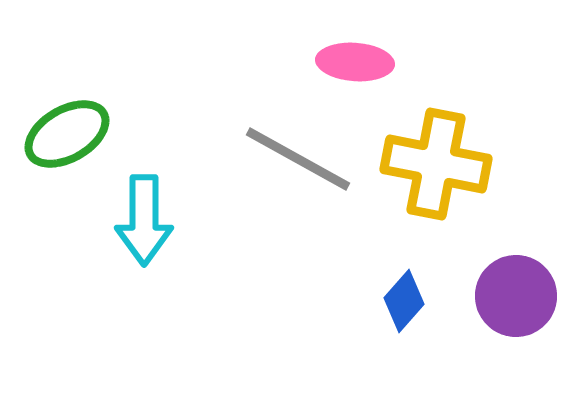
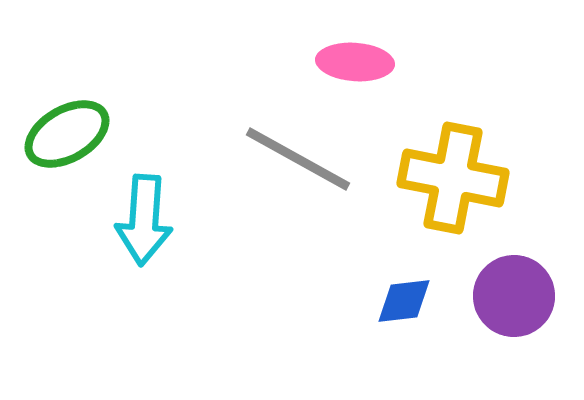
yellow cross: moved 17 px right, 14 px down
cyan arrow: rotated 4 degrees clockwise
purple circle: moved 2 px left
blue diamond: rotated 42 degrees clockwise
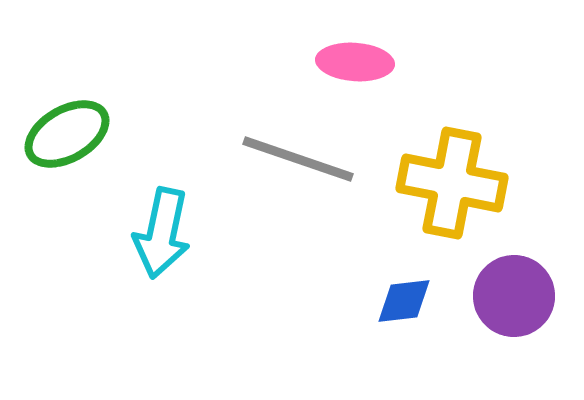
gray line: rotated 10 degrees counterclockwise
yellow cross: moved 1 px left, 5 px down
cyan arrow: moved 18 px right, 13 px down; rotated 8 degrees clockwise
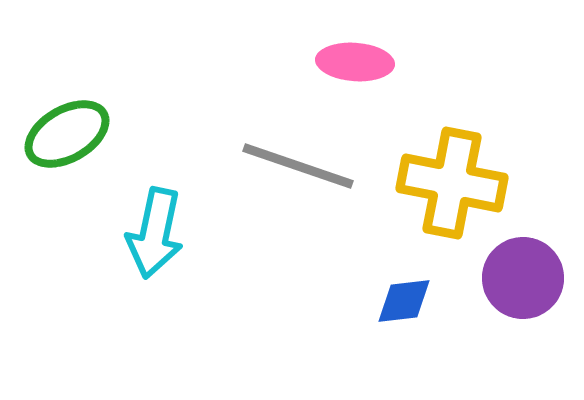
gray line: moved 7 px down
cyan arrow: moved 7 px left
purple circle: moved 9 px right, 18 px up
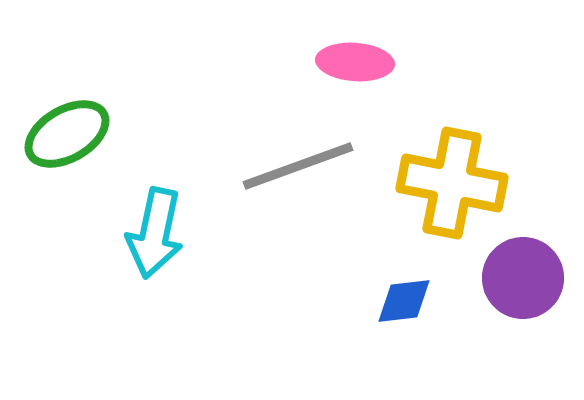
gray line: rotated 39 degrees counterclockwise
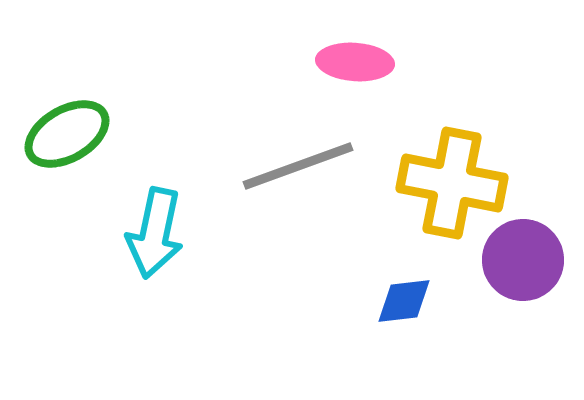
purple circle: moved 18 px up
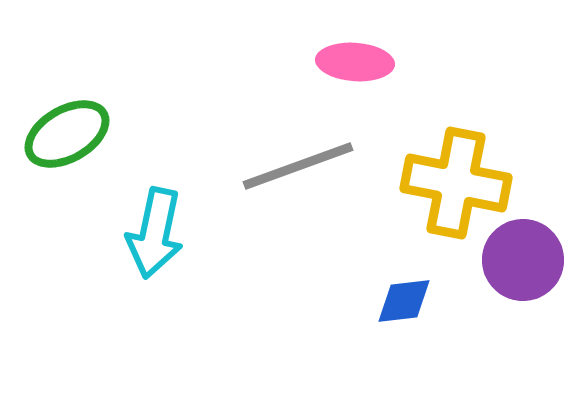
yellow cross: moved 4 px right
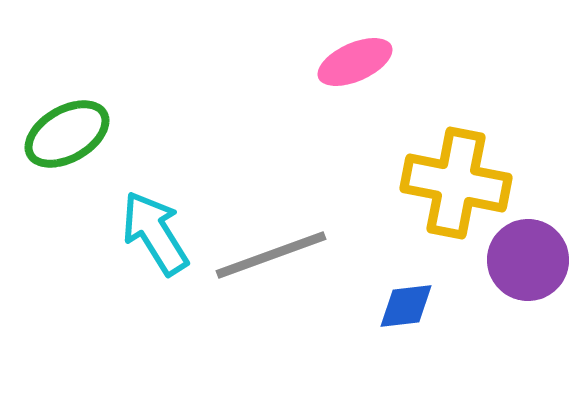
pink ellipse: rotated 28 degrees counterclockwise
gray line: moved 27 px left, 89 px down
cyan arrow: rotated 136 degrees clockwise
purple circle: moved 5 px right
blue diamond: moved 2 px right, 5 px down
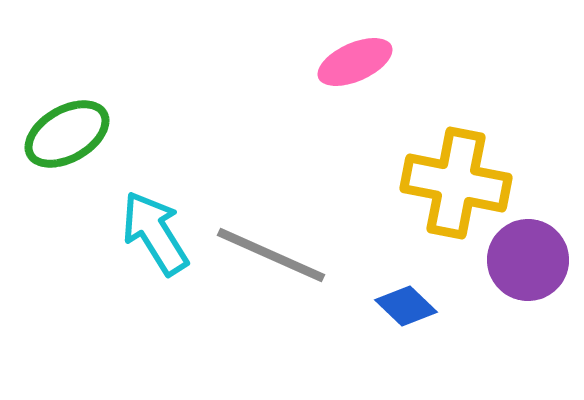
gray line: rotated 44 degrees clockwise
blue diamond: rotated 50 degrees clockwise
